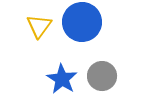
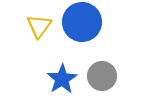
blue star: rotated 8 degrees clockwise
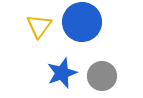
blue star: moved 6 px up; rotated 12 degrees clockwise
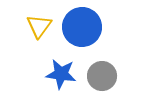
blue circle: moved 5 px down
blue star: moved 1 px left, 1 px down; rotated 28 degrees clockwise
